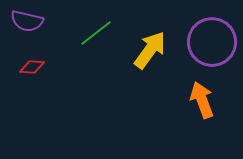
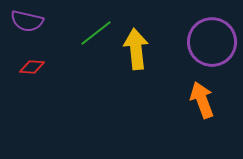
yellow arrow: moved 14 px left, 1 px up; rotated 42 degrees counterclockwise
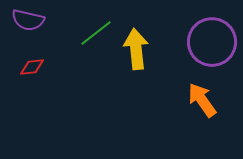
purple semicircle: moved 1 px right, 1 px up
red diamond: rotated 10 degrees counterclockwise
orange arrow: rotated 15 degrees counterclockwise
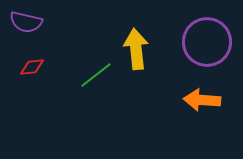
purple semicircle: moved 2 px left, 2 px down
green line: moved 42 px down
purple circle: moved 5 px left
orange arrow: rotated 51 degrees counterclockwise
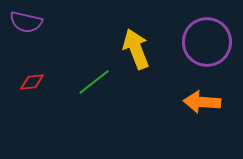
yellow arrow: rotated 15 degrees counterclockwise
red diamond: moved 15 px down
green line: moved 2 px left, 7 px down
orange arrow: moved 2 px down
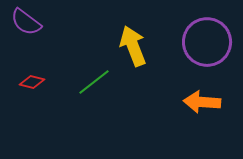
purple semicircle: rotated 24 degrees clockwise
yellow arrow: moved 3 px left, 3 px up
red diamond: rotated 20 degrees clockwise
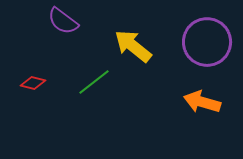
purple semicircle: moved 37 px right, 1 px up
yellow arrow: rotated 30 degrees counterclockwise
red diamond: moved 1 px right, 1 px down
orange arrow: rotated 12 degrees clockwise
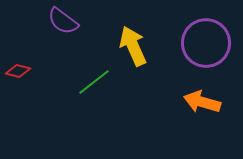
purple circle: moved 1 px left, 1 px down
yellow arrow: rotated 27 degrees clockwise
red diamond: moved 15 px left, 12 px up
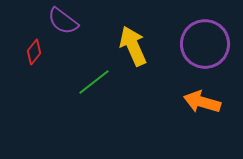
purple circle: moved 1 px left, 1 px down
red diamond: moved 16 px right, 19 px up; rotated 65 degrees counterclockwise
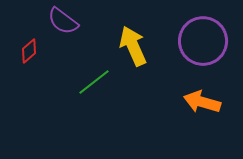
purple circle: moved 2 px left, 3 px up
red diamond: moved 5 px left, 1 px up; rotated 10 degrees clockwise
